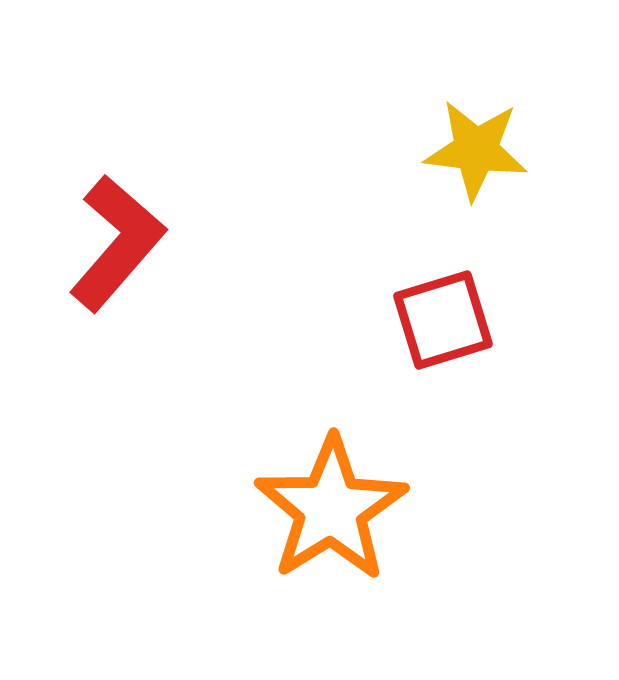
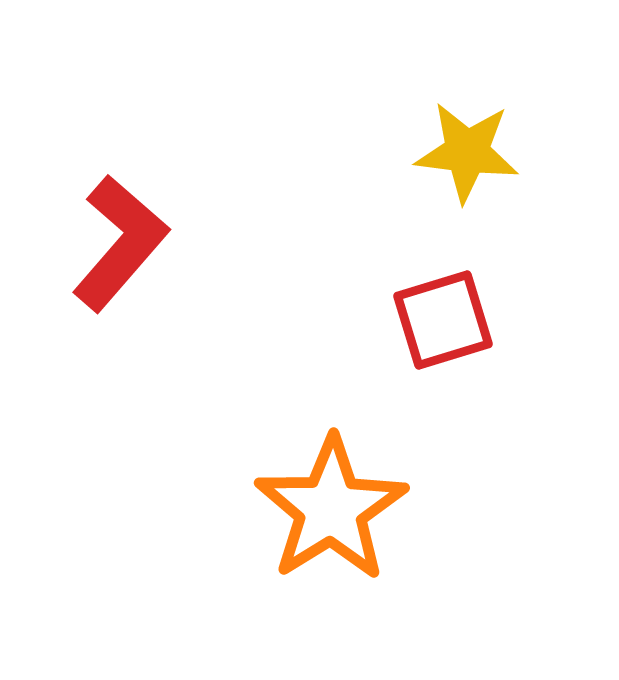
yellow star: moved 9 px left, 2 px down
red L-shape: moved 3 px right
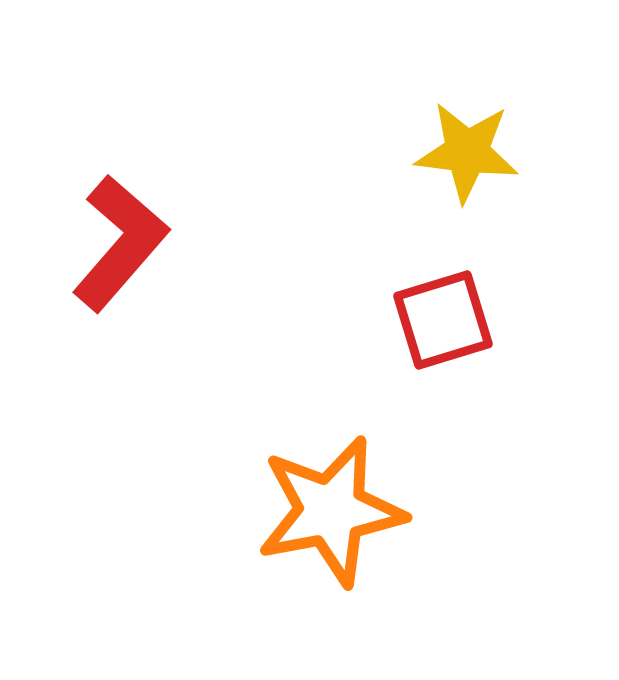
orange star: moved 2 px down; rotated 21 degrees clockwise
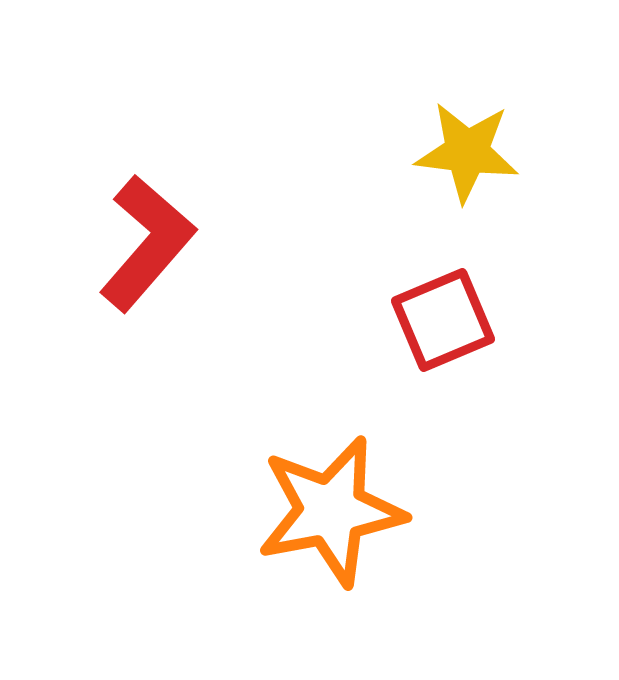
red L-shape: moved 27 px right
red square: rotated 6 degrees counterclockwise
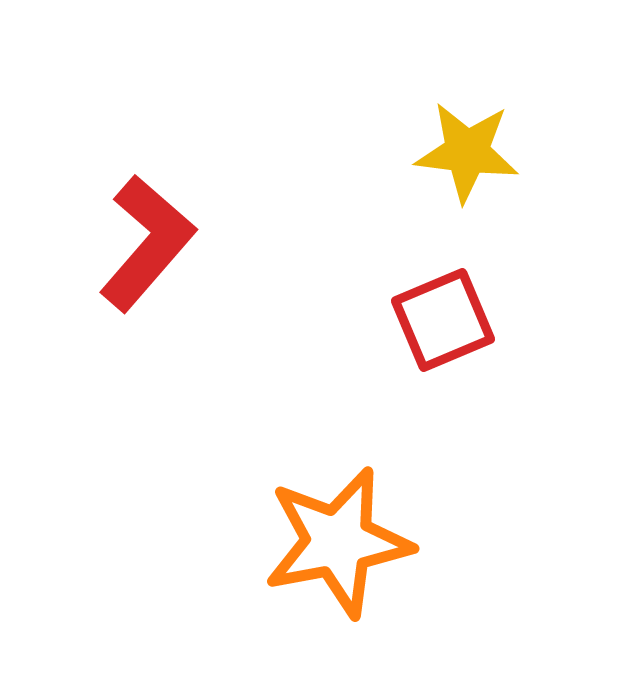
orange star: moved 7 px right, 31 px down
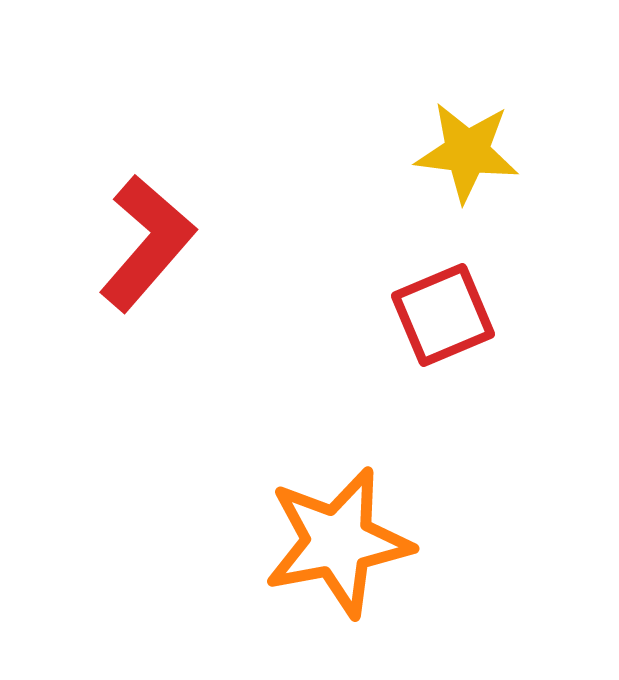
red square: moved 5 px up
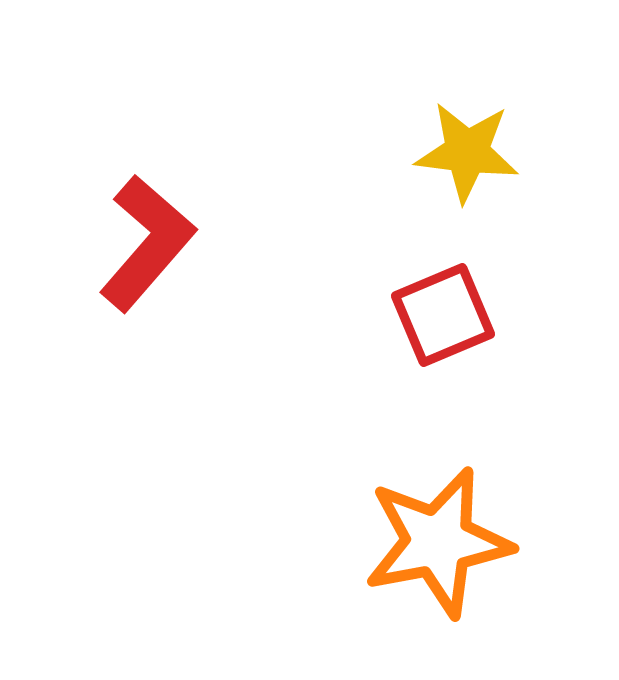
orange star: moved 100 px right
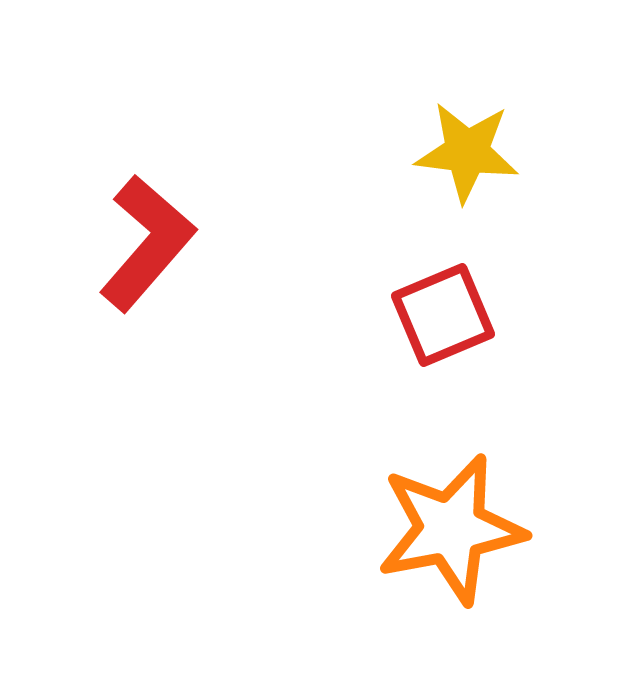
orange star: moved 13 px right, 13 px up
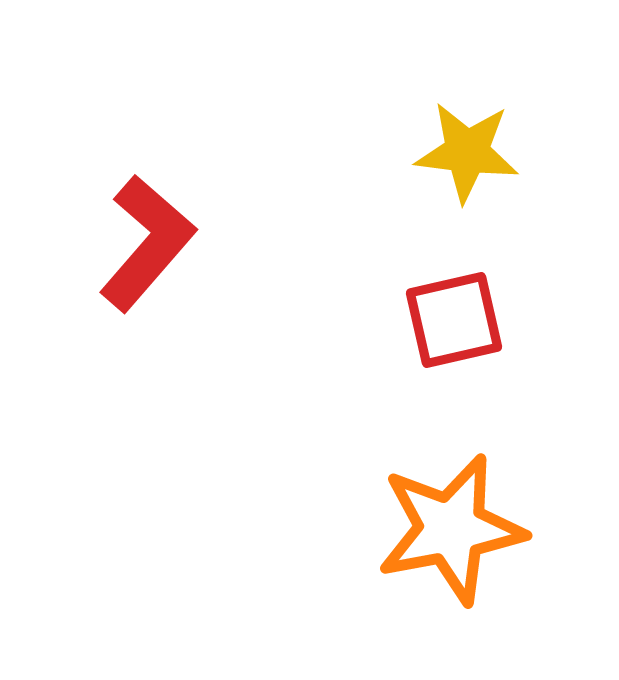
red square: moved 11 px right, 5 px down; rotated 10 degrees clockwise
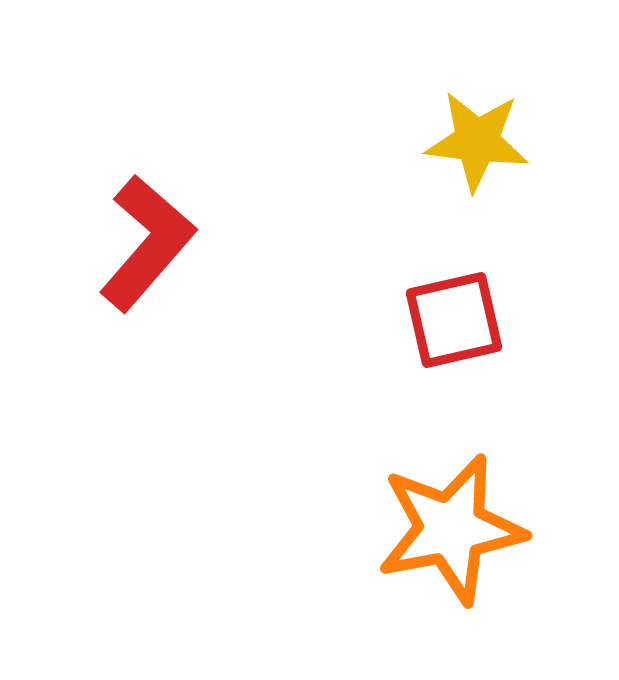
yellow star: moved 10 px right, 11 px up
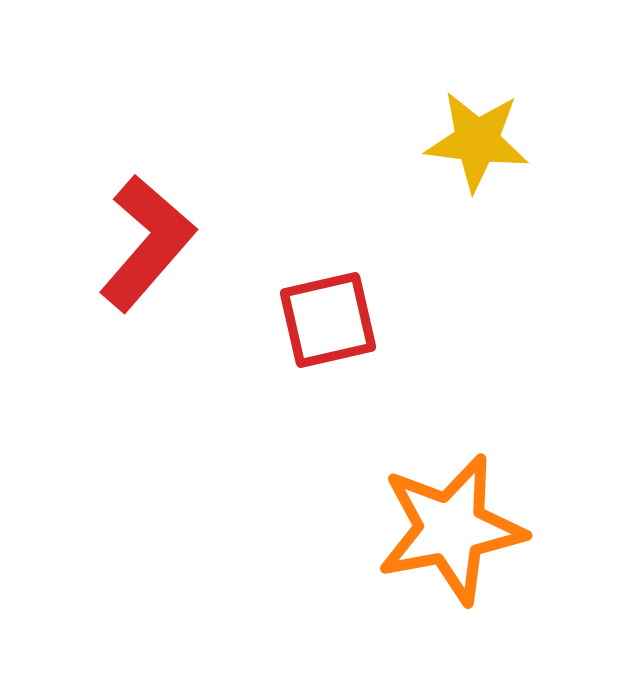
red square: moved 126 px left
